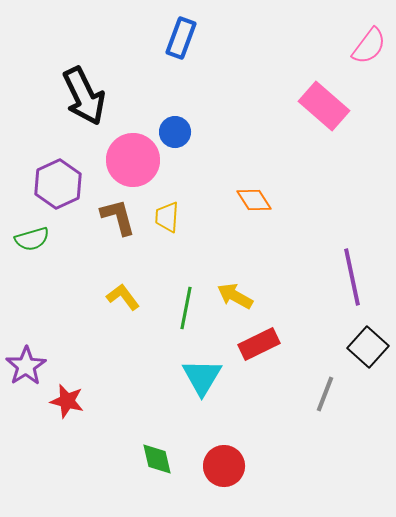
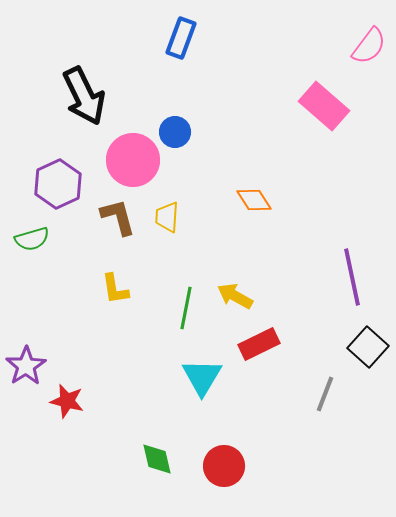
yellow L-shape: moved 8 px left, 8 px up; rotated 152 degrees counterclockwise
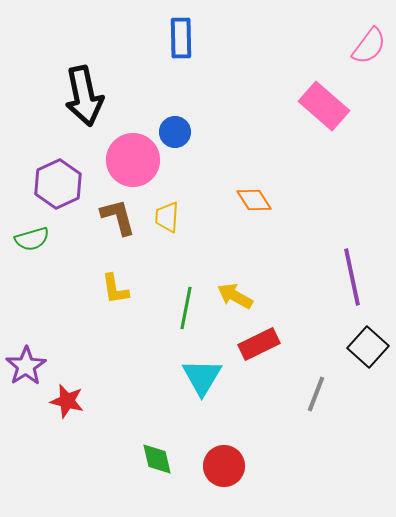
blue rectangle: rotated 21 degrees counterclockwise
black arrow: rotated 14 degrees clockwise
gray line: moved 9 px left
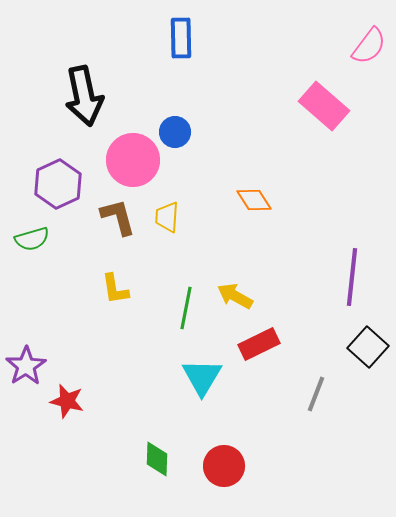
purple line: rotated 18 degrees clockwise
green diamond: rotated 15 degrees clockwise
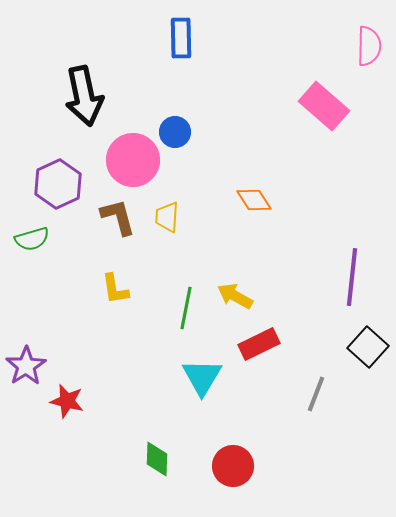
pink semicircle: rotated 36 degrees counterclockwise
red circle: moved 9 px right
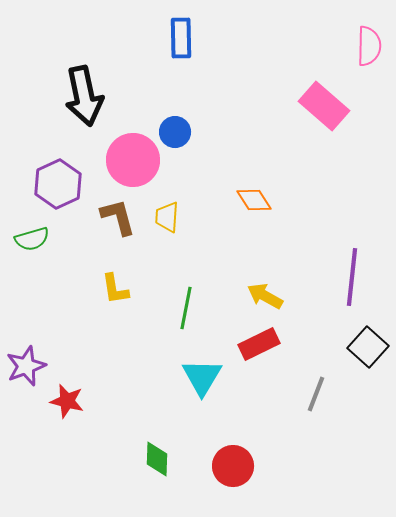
yellow arrow: moved 30 px right
purple star: rotated 12 degrees clockwise
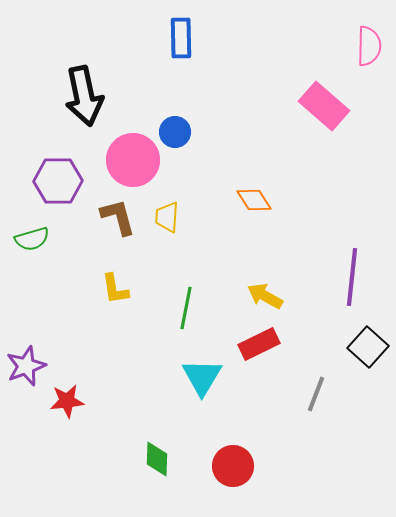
purple hexagon: moved 3 px up; rotated 24 degrees clockwise
red star: rotated 20 degrees counterclockwise
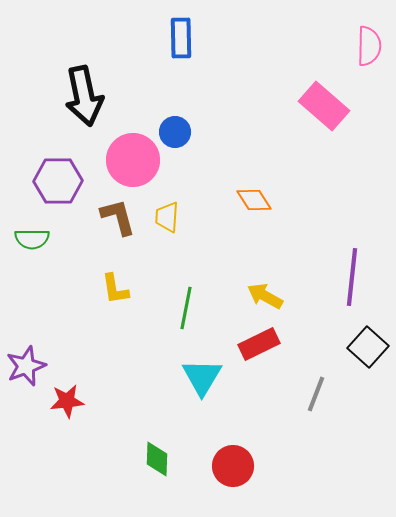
green semicircle: rotated 16 degrees clockwise
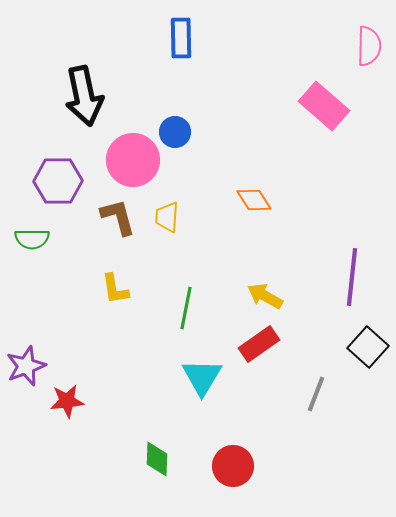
red rectangle: rotated 9 degrees counterclockwise
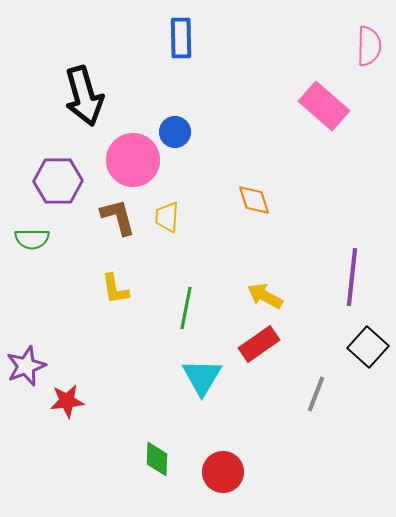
black arrow: rotated 4 degrees counterclockwise
orange diamond: rotated 15 degrees clockwise
red circle: moved 10 px left, 6 px down
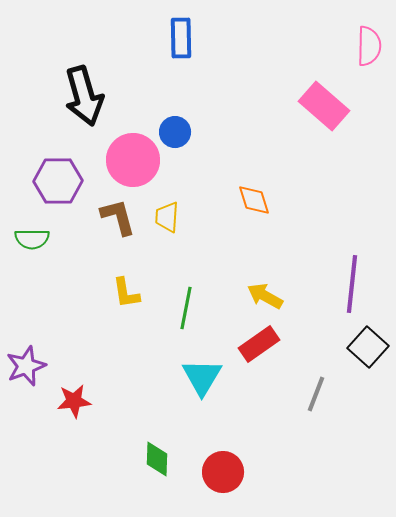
purple line: moved 7 px down
yellow L-shape: moved 11 px right, 4 px down
red star: moved 7 px right
